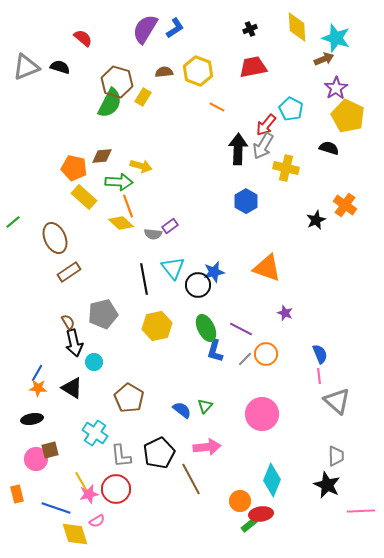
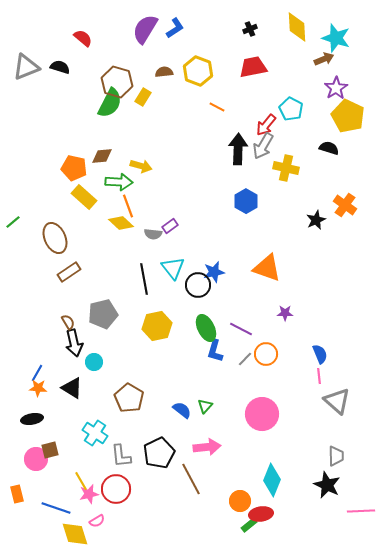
purple star at (285, 313): rotated 21 degrees counterclockwise
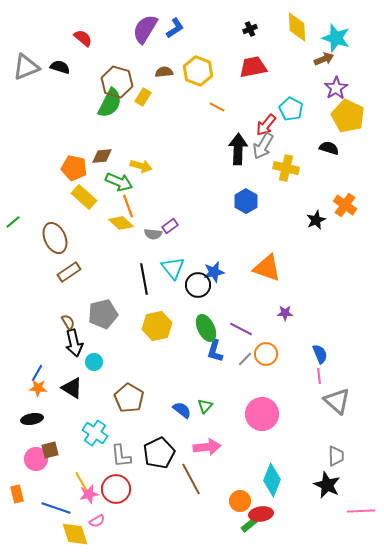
green arrow at (119, 182): rotated 20 degrees clockwise
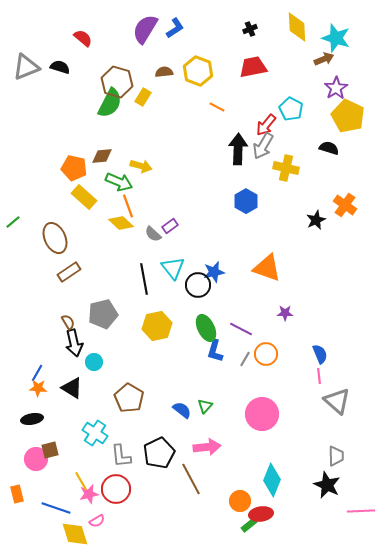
gray semicircle at (153, 234): rotated 36 degrees clockwise
gray line at (245, 359): rotated 14 degrees counterclockwise
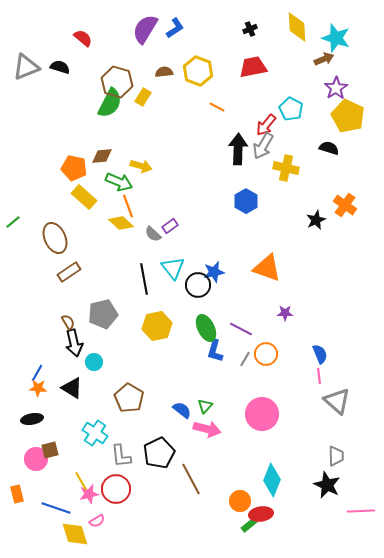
pink arrow at (207, 447): moved 18 px up; rotated 20 degrees clockwise
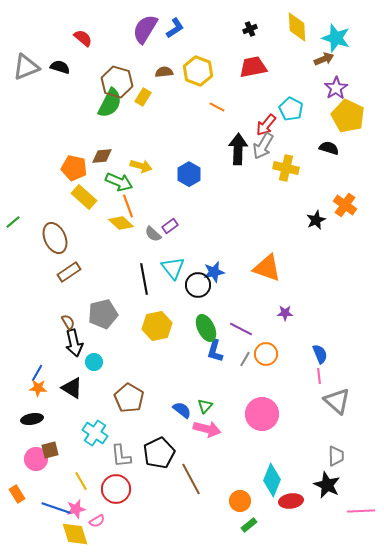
blue hexagon at (246, 201): moved 57 px left, 27 px up
orange rectangle at (17, 494): rotated 18 degrees counterclockwise
pink star at (89, 494): moved 13 px left, 15 px down
red ellipse at (261, 514): moved 30 px right, 13 px up
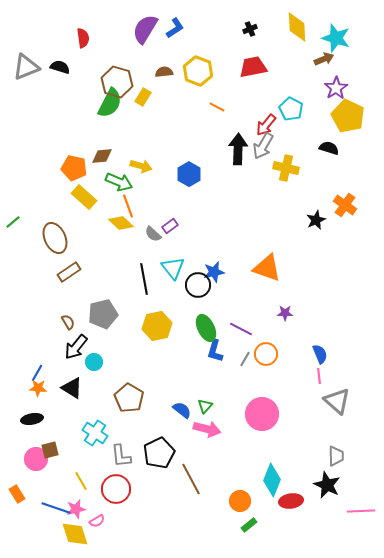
red semicircle at (83, 38): rotated 42 degrees clockwise
black arrow at (74, 343): moved 2 px right, 4 px down; rotated 52 degrees clockwise
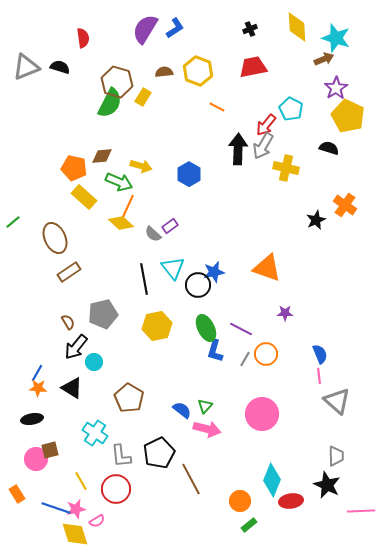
orange line at (128, 206): rotated 45 degrees clockwise
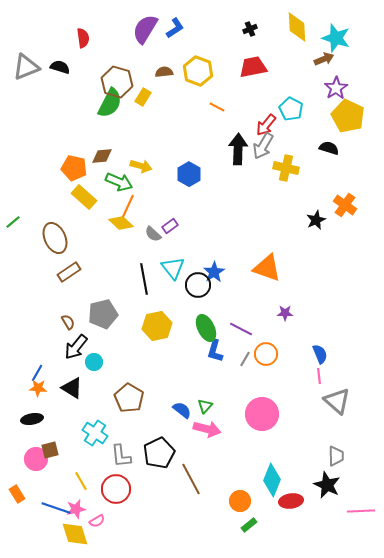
blue star at (214, 272): rotated 20 degrees counterclockwise
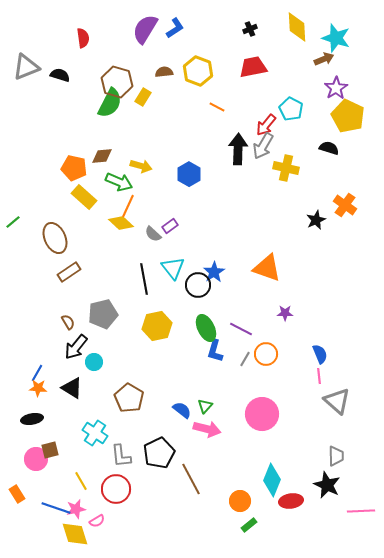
black semicircle at (60, 67): moved 8 px down
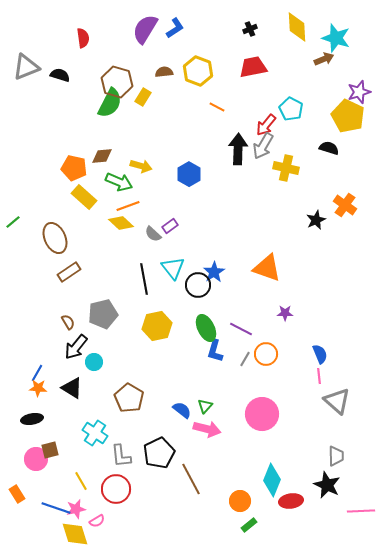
purple star at (336, 88): moved 23 px right, 4 px down; rotated 15 degrees clockwise
orange line at (128, 206): rotated 45 degrees clockwise
